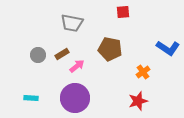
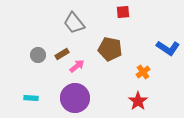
gray trapezoid: moved 2 px right; rotated 40 degrees clockwise
red star: rotated 18 degrees counterclockwise
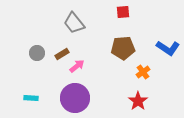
brown pentagon: moved 13 px right, 1 px up; rotated 15 degrees counterclockwise
gray circle: moved 1 px left, 2 px up
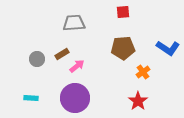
gray trapezoid: rotated 125 degrees clockwise
gray circle: moved 6 px down
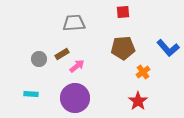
blue L-shape: rotated 15 degrees clockwise
gray circle: moved 2 px right
cyan rectangle: moved 4 px up
